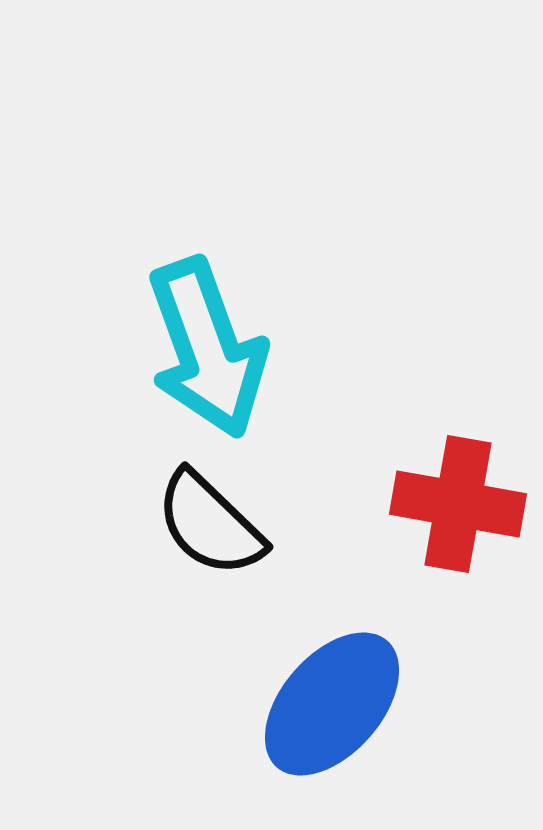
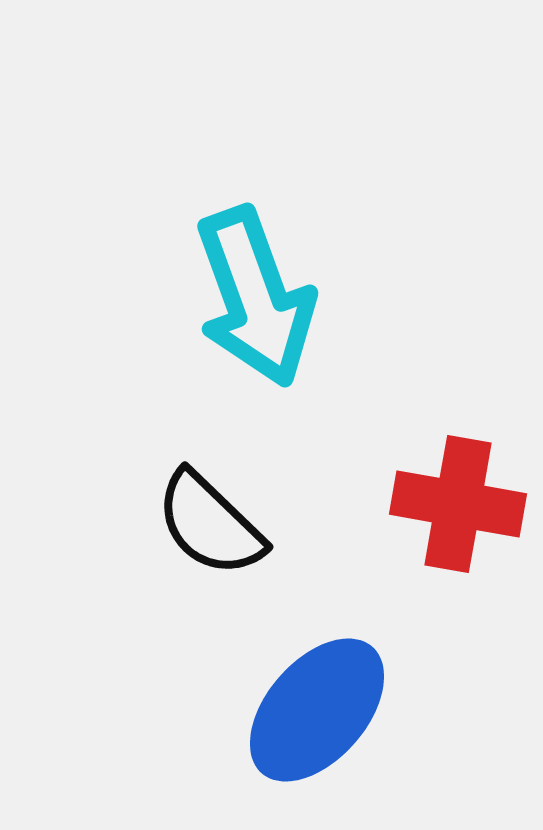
cyan arrow: moved 48 px right, 51 px up
blue ellipse: moved 15 px left, 6 px down
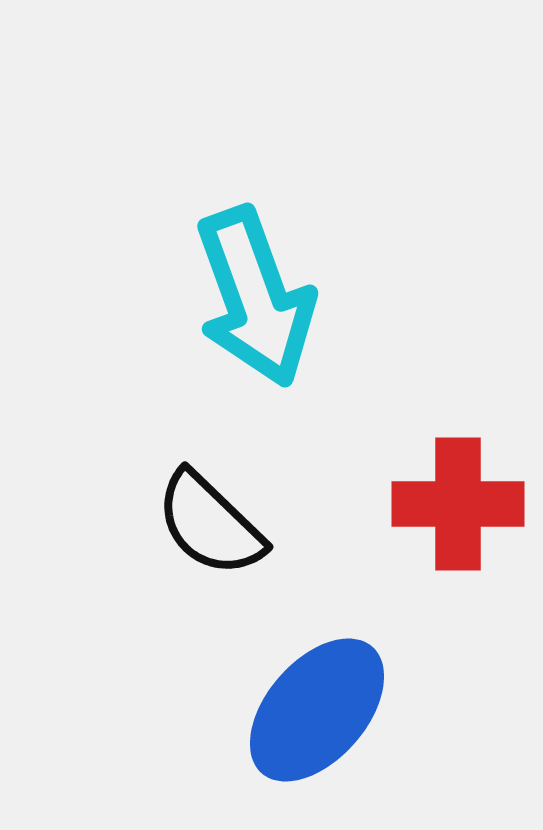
red cross: rotated 10 degrees counterclockwise
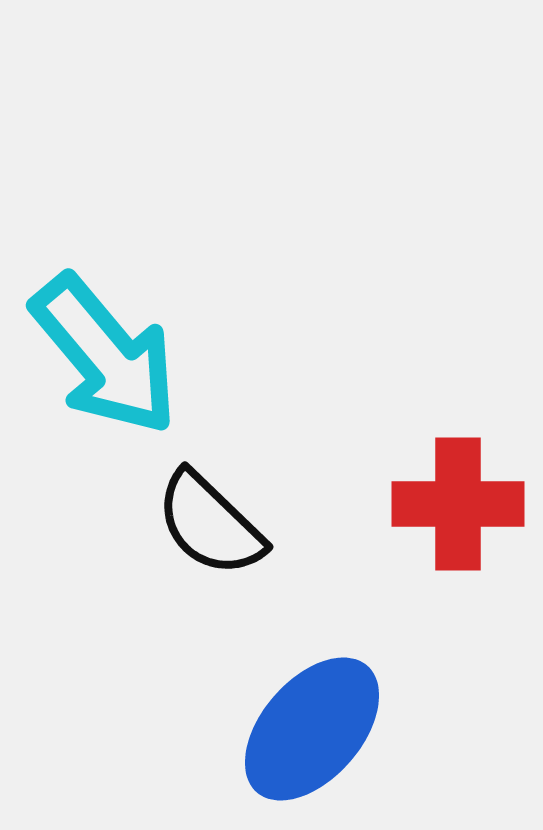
cyan arrow: moved 150 px left, 58 px down; rotated 20 degrees counterclockwise
blue ellipse: moved 5 px left, 19 px down
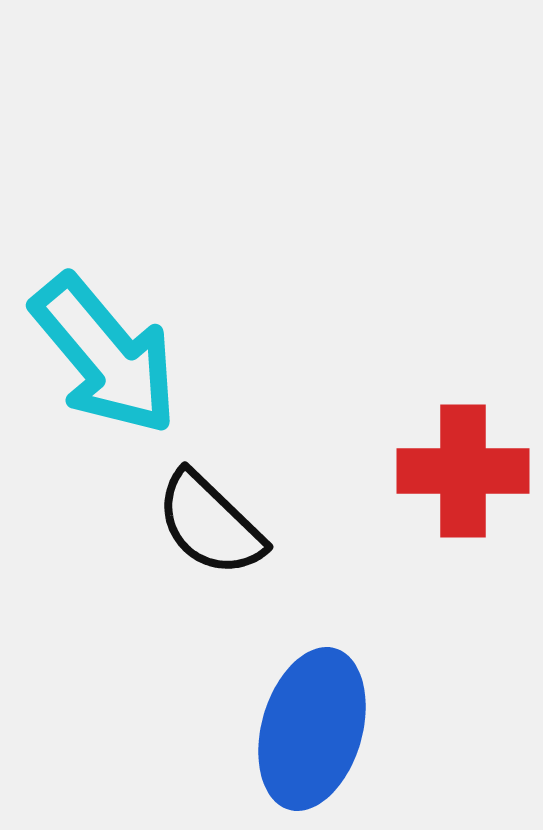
red cross: moved 5 px right, 33 px up
blue ellipse: rotated 25 degrees counterclockwise
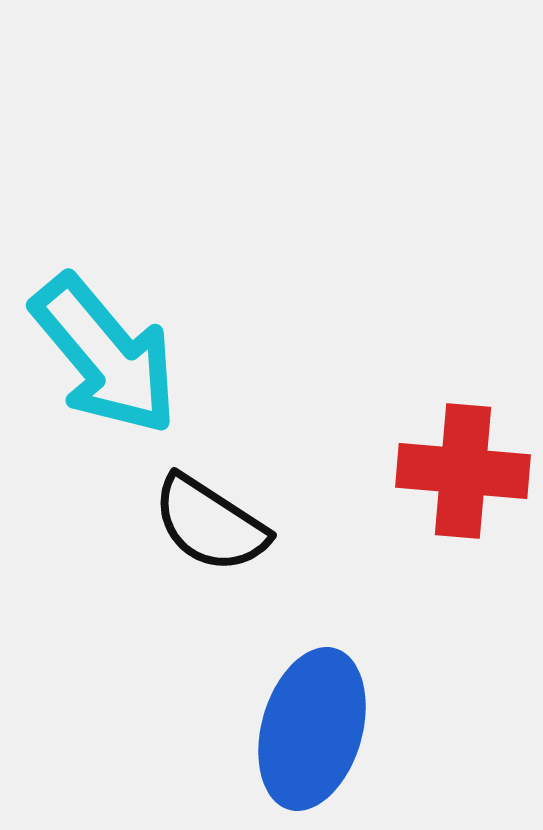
red cross: rotated 5 degrees clockwise
black semicircle: rotated 11 degrees counterclockwise
